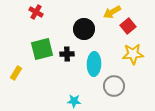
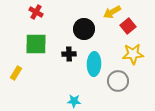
green square: moved 6 px left, 5 px up; rotated 15 degrees clockwise
black cross: moved 2 px right
gray circle: moved 4 px right, 5 px up
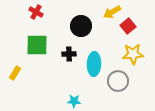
black circle: moved 3 px left, 3 px up
green square: moved 1 px right, 1 px down
yellow rectangle: moved 1 px left
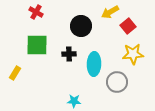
yellow arrow: moved 2 px left
gray circle: moved 1 px left, 1 px down
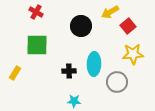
black cross: moved 17 px down
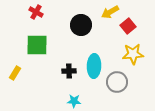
black circle: moved 1 px up
cyan ellipse: moved 2 px down
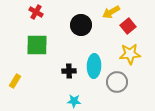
yellow arrow: moved 1 px right
yellow star: moved 3 px left
yellow rectangle: moved 8 px down
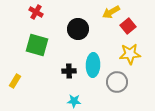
black circle: moved 3 px left, 4 px down
green square: rotated 15 degrees clockwise
cyan ellipse: moved 1 px left, 1 px up
